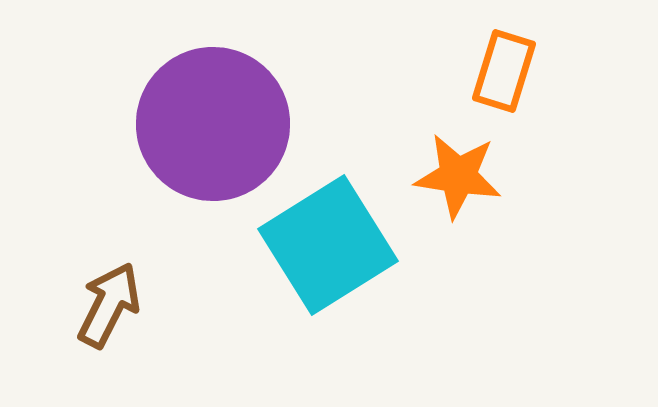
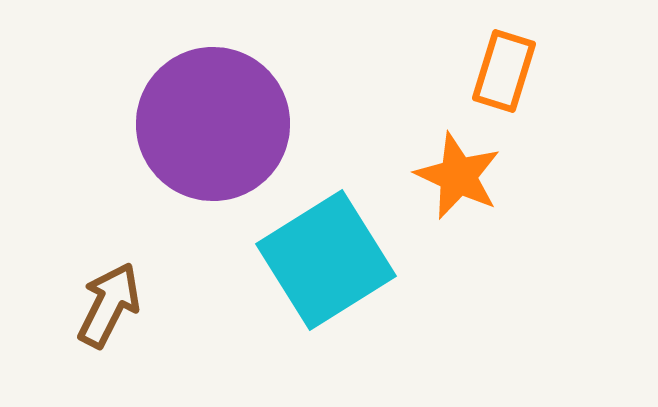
orange star: rotated 16 degrees clockwise
cyan square: moved 2 px left, 15 px down
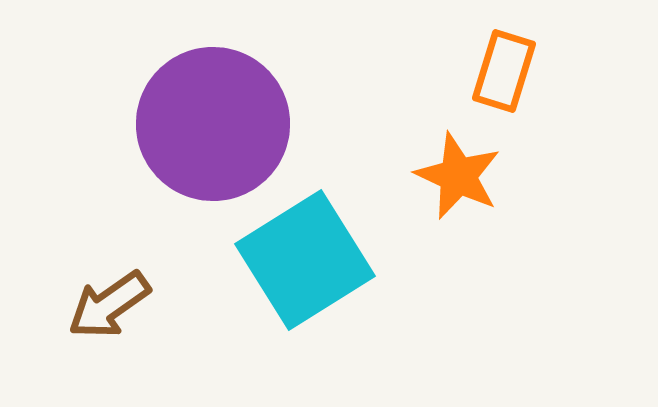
cyan square: moved 21 px left
brown arrow: rotated 152 degrees counterclockwise
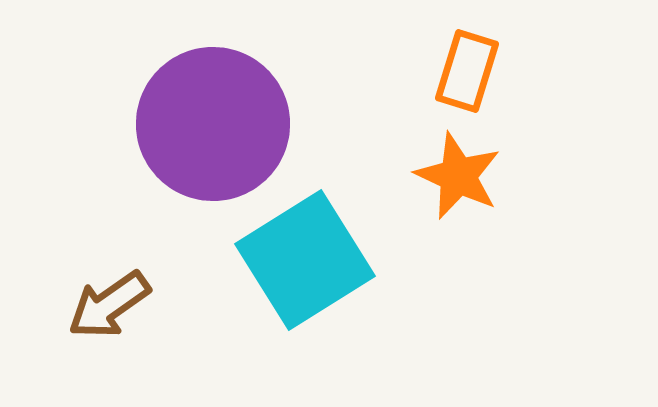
orange rectangle: moved 37 px left
